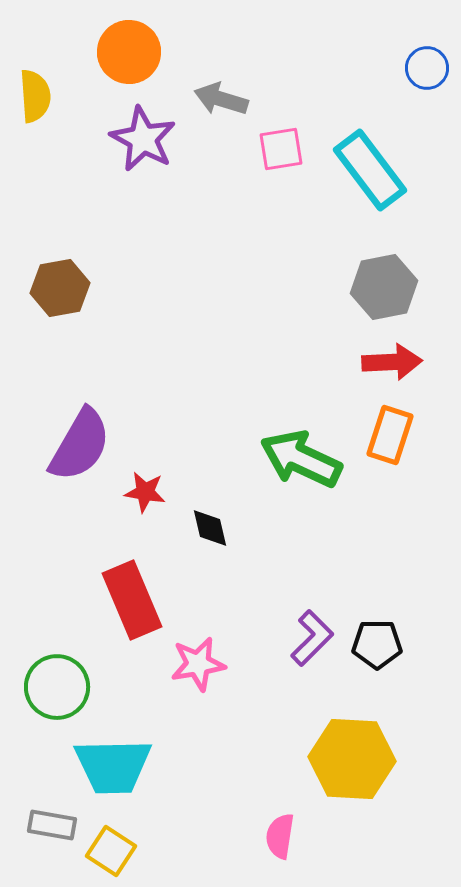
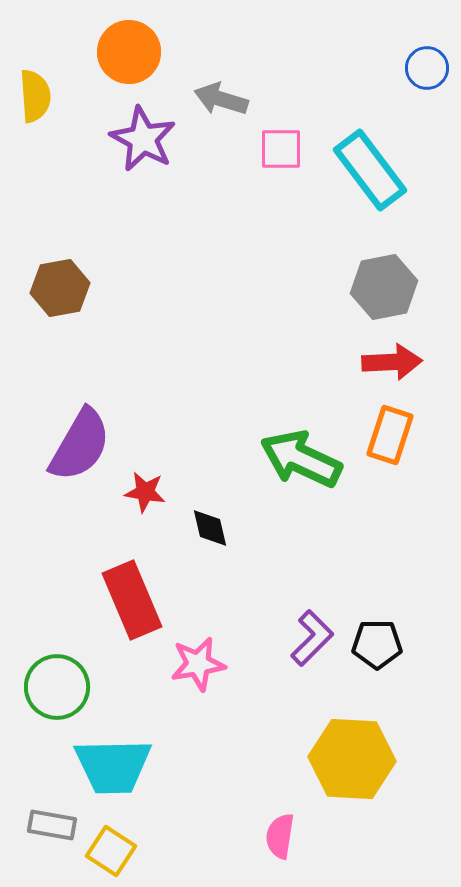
pink square: rotated 9 degrees clockwise
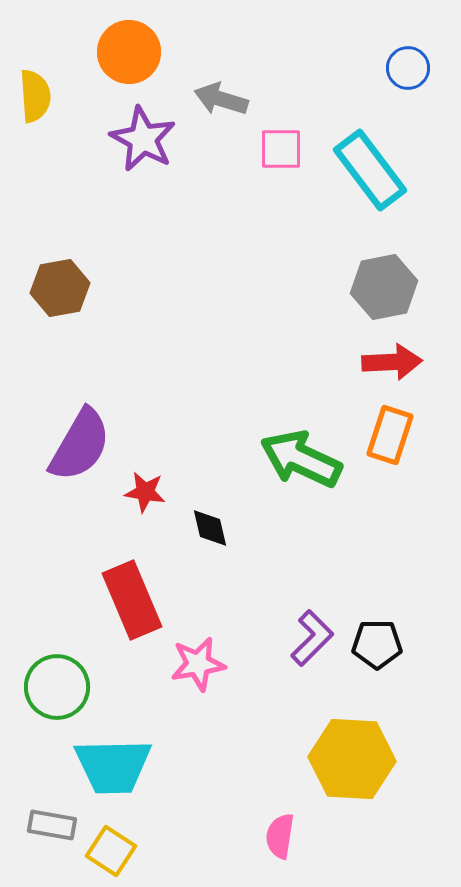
blue circle: moved 19 px left
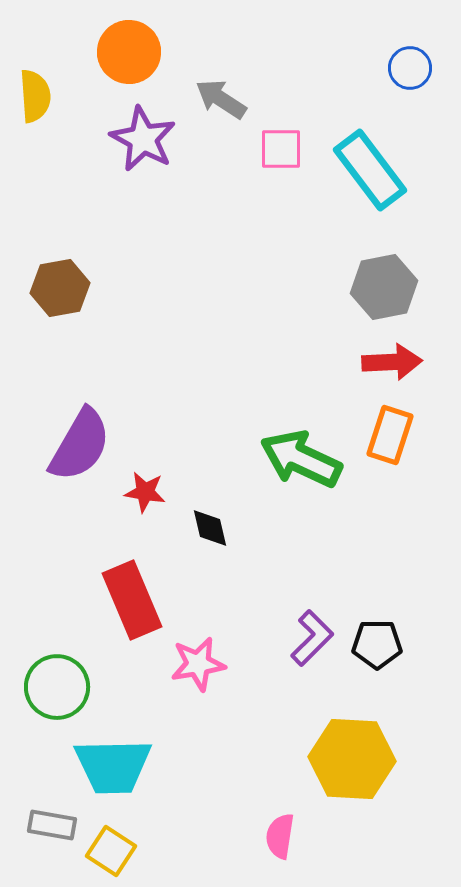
blue circle: moved 2 px right
gray arrow: rotated 16 degrees clockwise
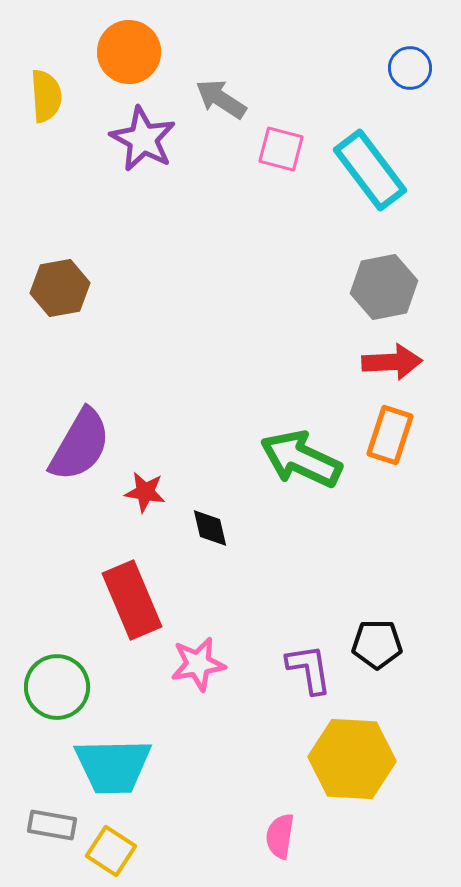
yellow semicircle: moved 11 px right
pink square: rotated 15 degrees clockwise
purple L-shape: moved 3 px left, 31 px down; rotated 54 degrees counterclockwise
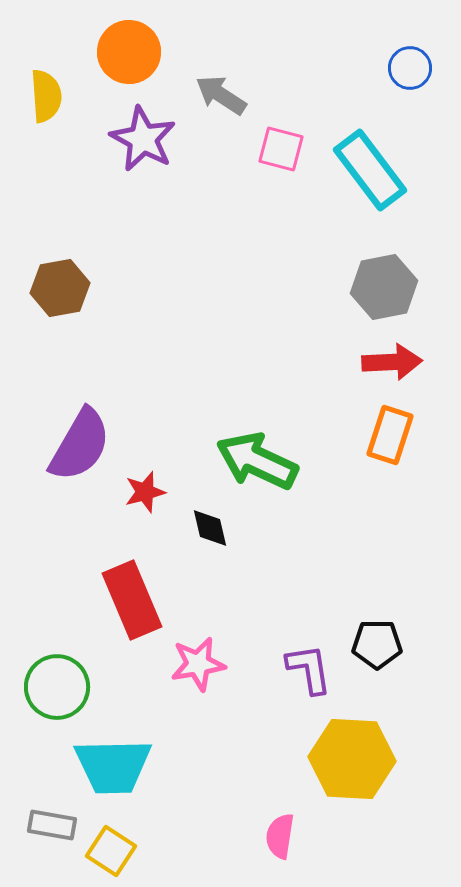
gray arrow: moved 4 px up
green arrow: moved 44 px left, 2 px down
red star: rotated 24 degrees counterclockwise
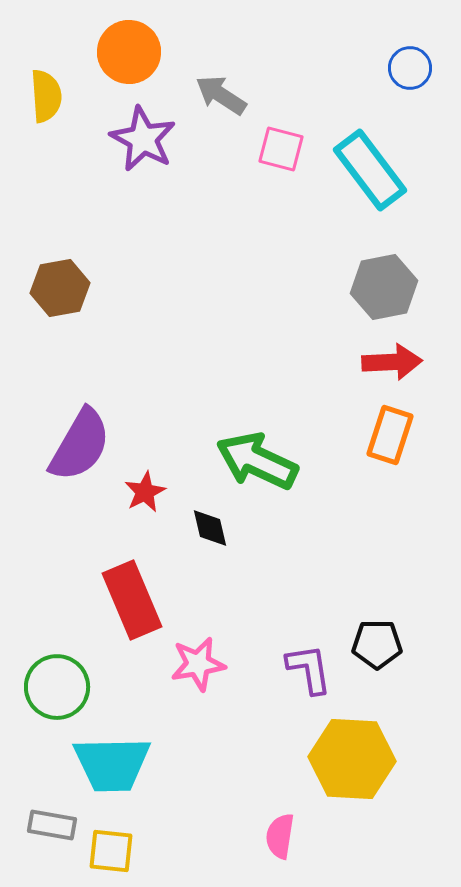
red star: rotated 12 degrees counterclockwise
cyan trapezoid: moved 1 px left, 2 px up
yellow square: rotated 27 degrees counterclockwise
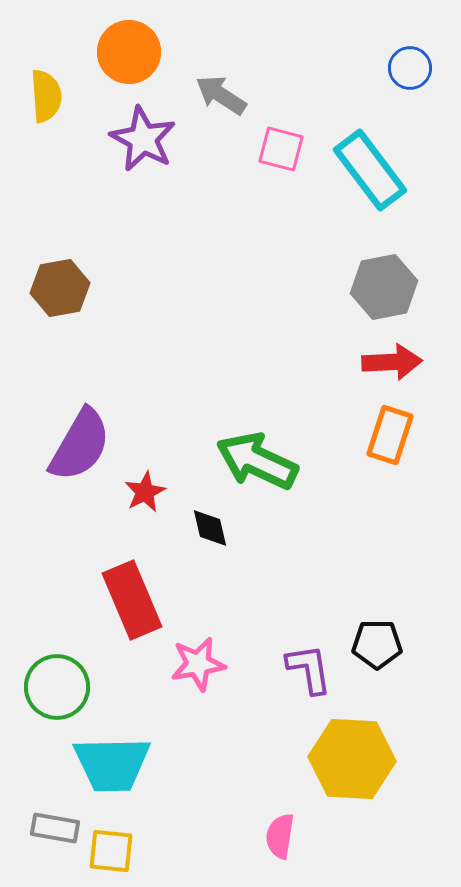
gray rectangle: moved 3 px right, 3 px down
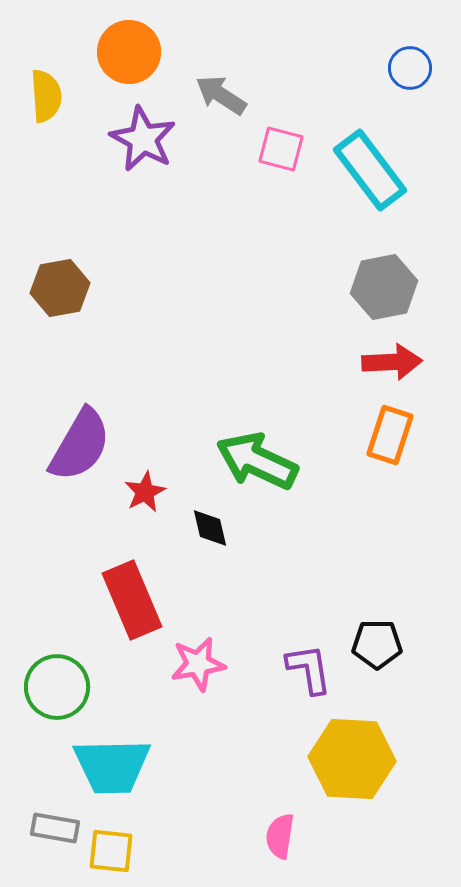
cyan trapezoid: moved 2 px down
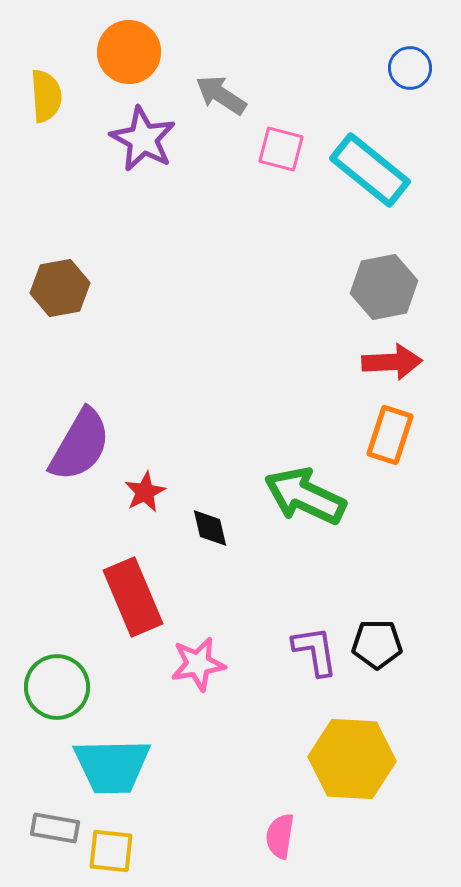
cyan rectangle: rotated 14 degrees counterclockwise
green arrow: moved 48 px right, 35 px down
red rectangle: moved 1 px right, 3 px up
purple L-shape: moved 6 px right, 18 px up
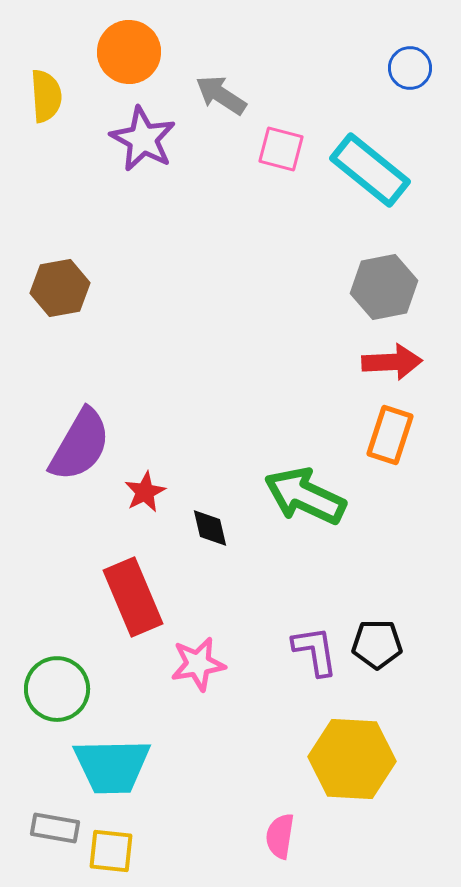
green circle: moved 2 px down
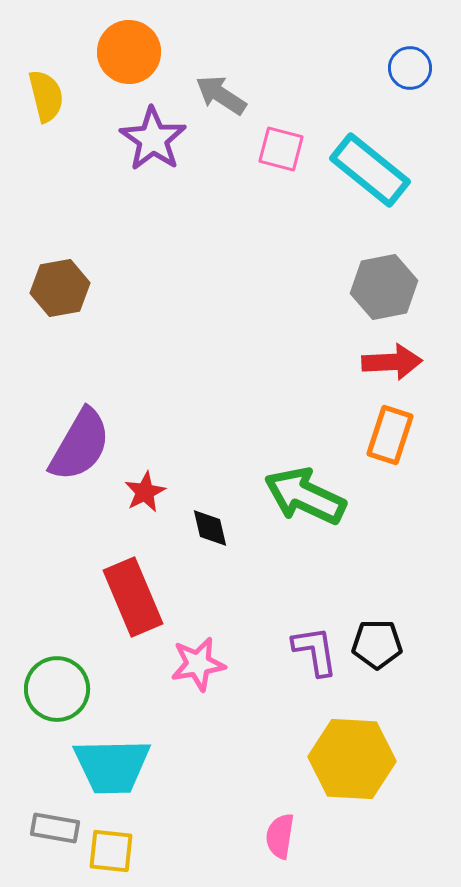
yellow semicircle: rotated 10 degrees counterclockwise
purple star: moved 10 px right; rotated 6 degrees clockwise
